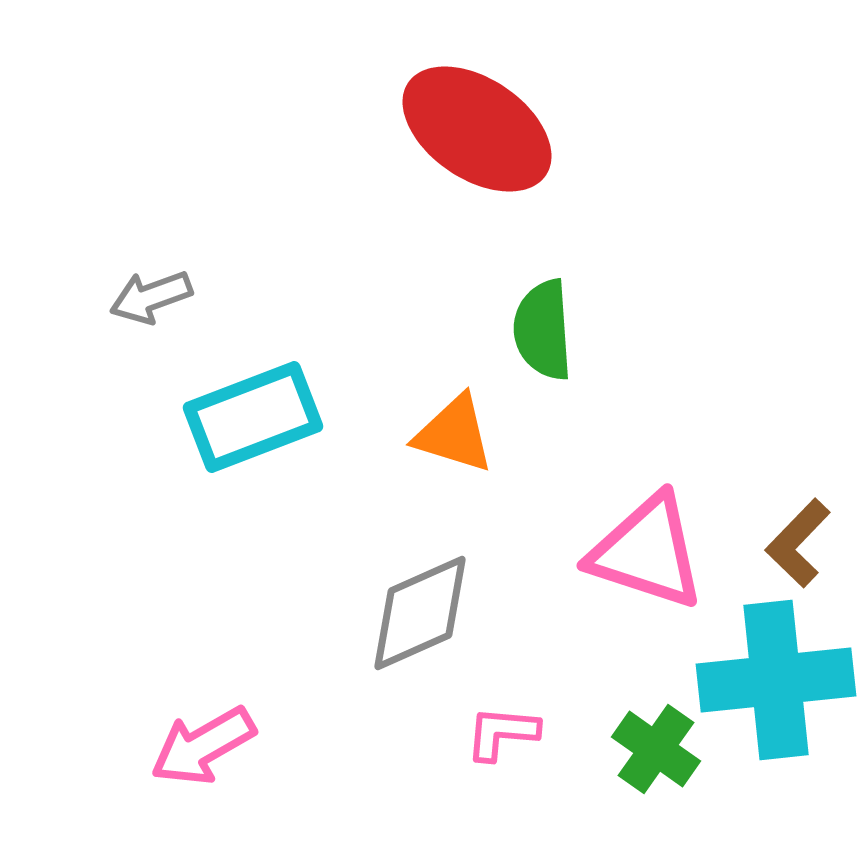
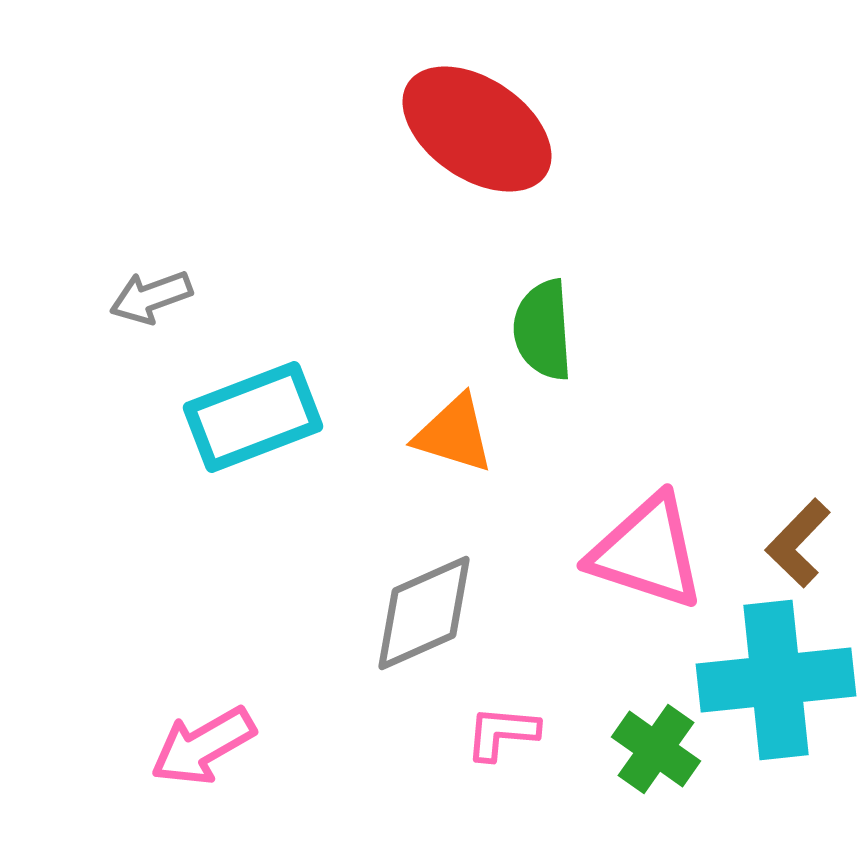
gray diamond: moved 4 px right
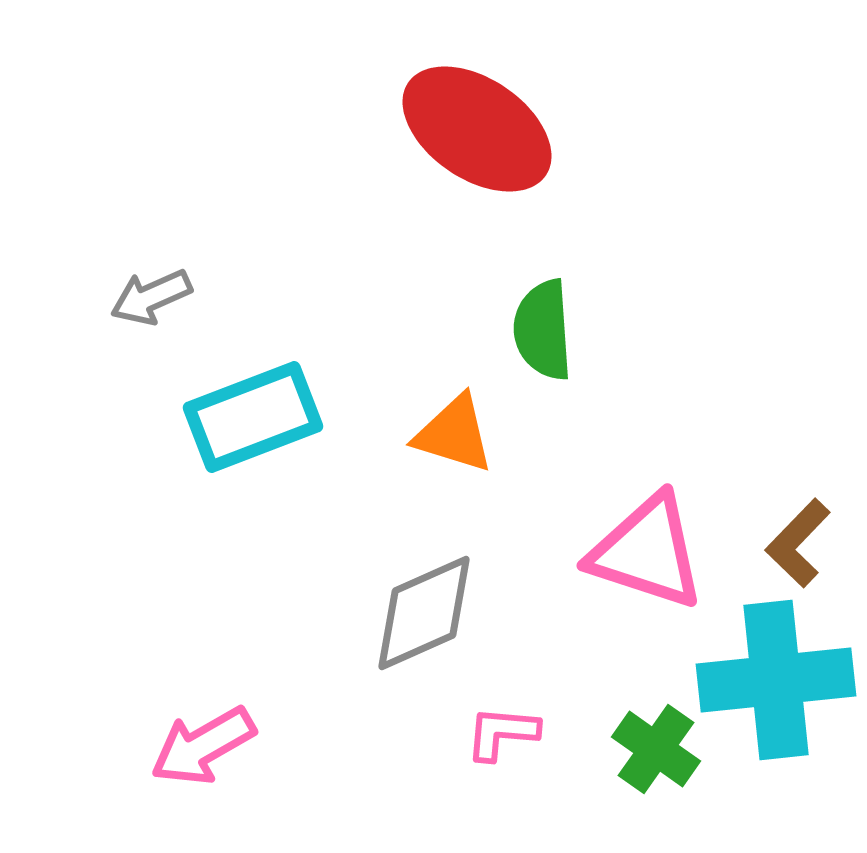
gray arrow: rotated 4 degrees counterclockwise
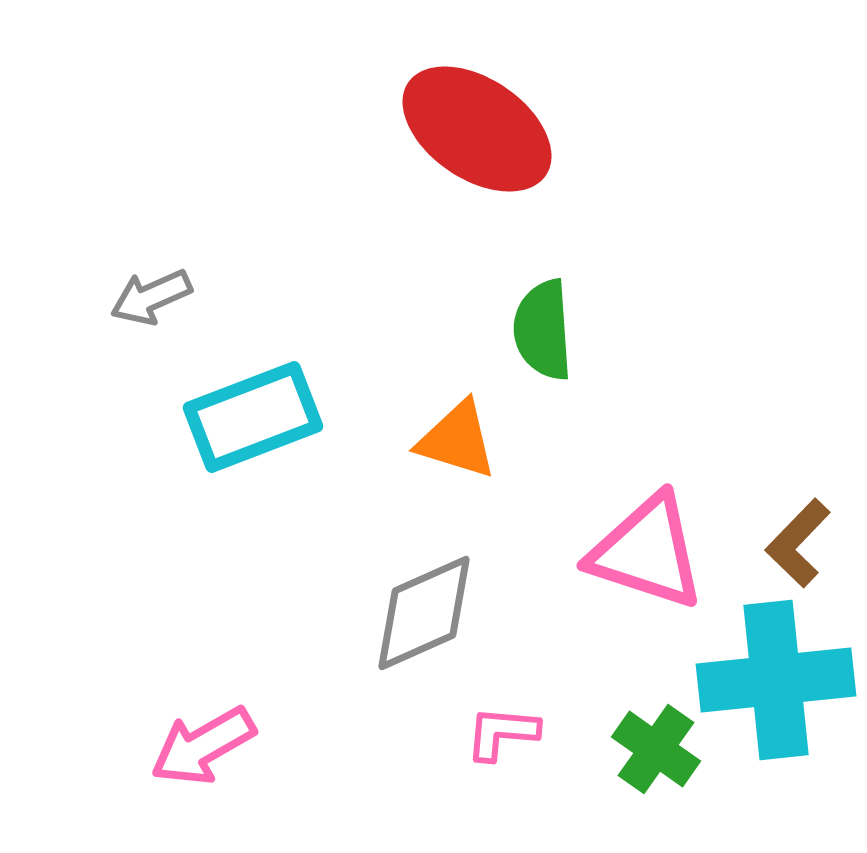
orange triangle: moved 3 px right, 6 px down
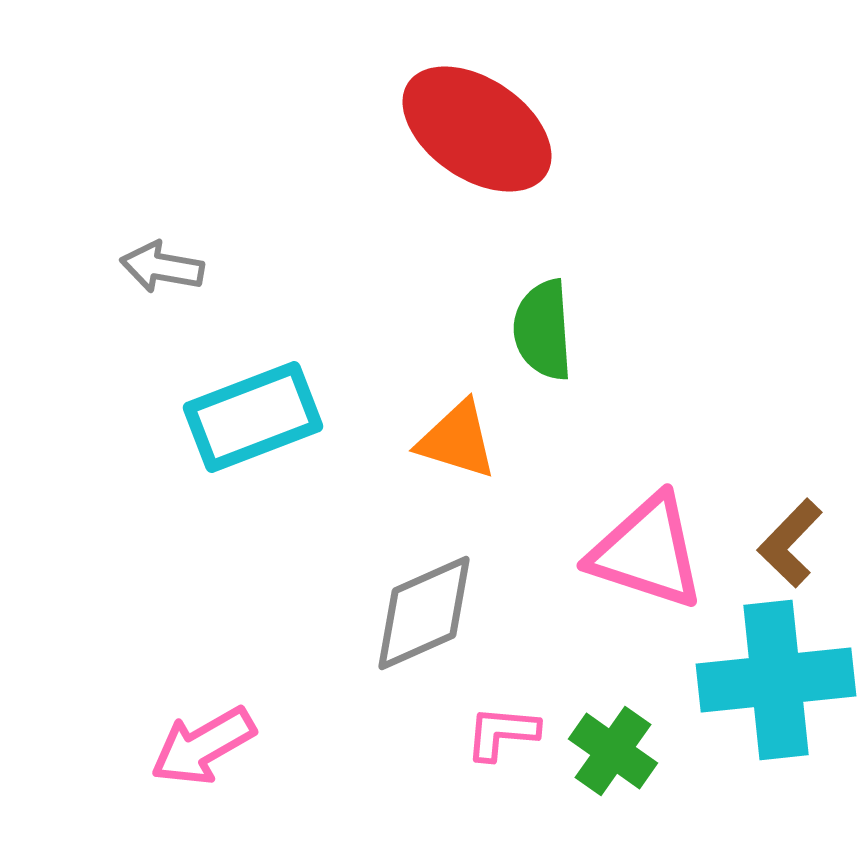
gray arrow: moved 11 px right, 30 px up; rotated 34 degrees clockwise
brown L-shape: moved 8 px left
green cross: moved 43 px left, 2 px down
